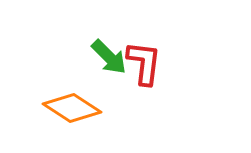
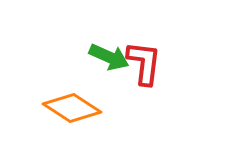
green arrow: rotated 21 degrees counterclockwise
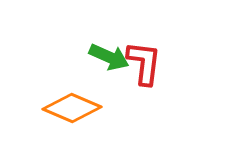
orange diamond: rotated 10 degrees counterclockwise
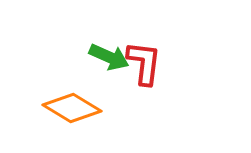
orange diamond: rotated 8 degrees clockwise
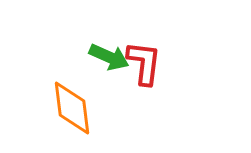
orange diamond: rotated 52 degrees clockwise
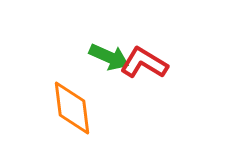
red L-shape: rotated 66 degrees counterclockwise
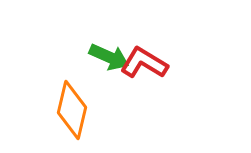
orange diamond: moved 2 px down; rotated 20 degrees clockwise
